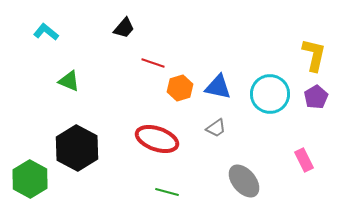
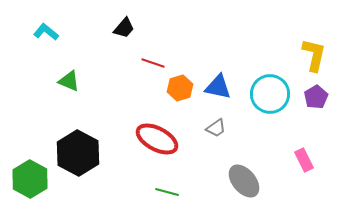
red ellipse: rotated 9 degrees clockwise
black hexagon: moved 1 px right, 5 px down
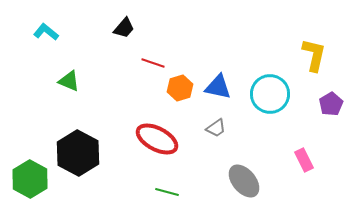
purple pentagon: moved 15 px right, 7 px down
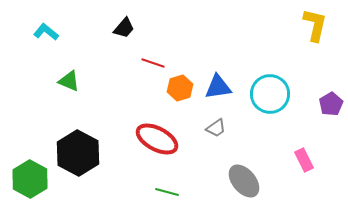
yellow L-shape: moved 1 px right, 30 px up
blue triangle: rotated 20 degrees counterclockwise
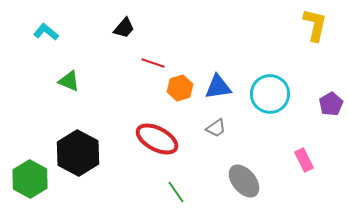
green line: moved 9 px right; rotated 40 degrees clockwise
